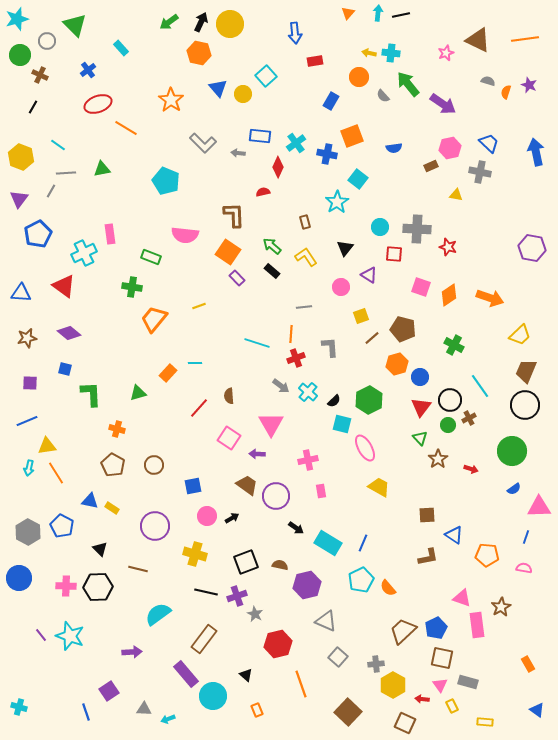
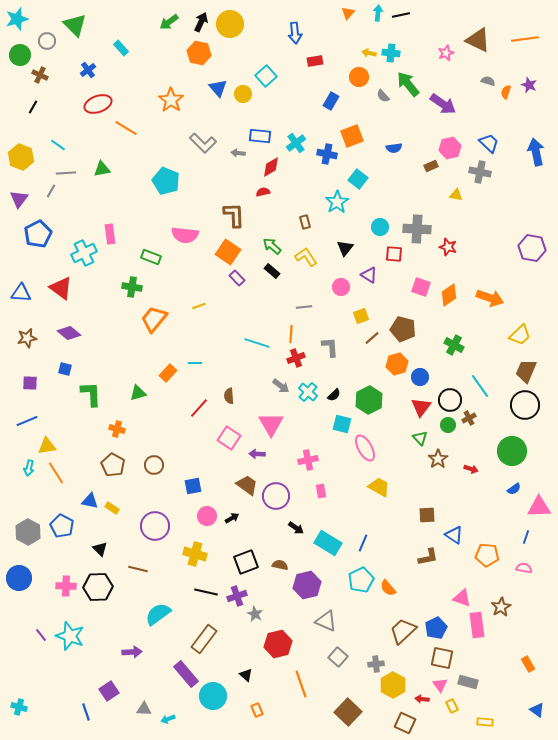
red diamond at (278, 167): moved 7 px left; rotated 35 degrees clockwise
red triangle at (64, 286): moved 3 px left, 2 px down
black semicircle at (334, 401): moved 6 px up
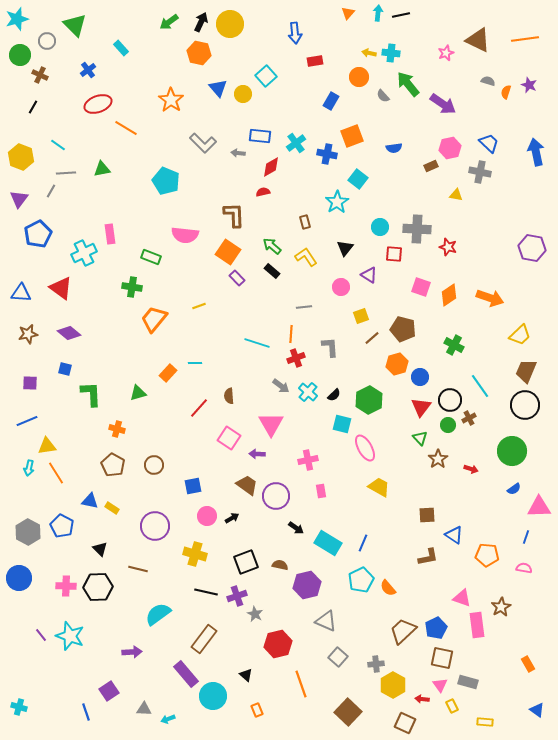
brown star at (27, 338): moved 1 px right, 4 px up
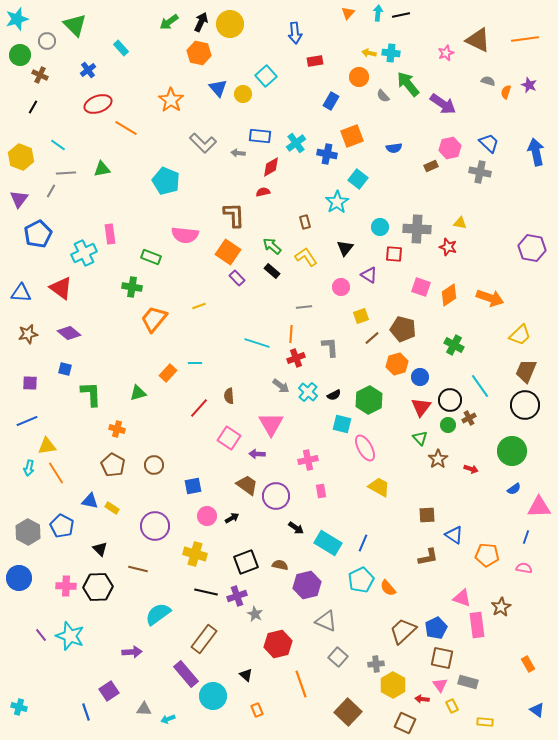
yellow triangle at (456, 195): moved 4 px right, 28 px down
black semicircle at (334, 395): rotated 16 degrees clockwise
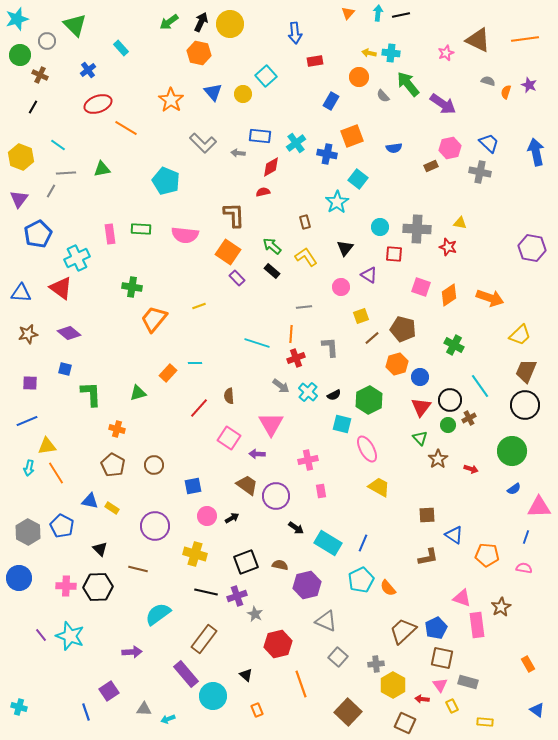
blue triangle at (218, 88): moved 5 px left, 4 px down
cyan cross at (84, 253): moved 7 px left, 5 px down
green rectangle at (151, 257): moved 10 px left, 28 px up; rotated 18 degrees counterclockwise
pink ellipse at (365, 448): moved 2 px right, 1 px down
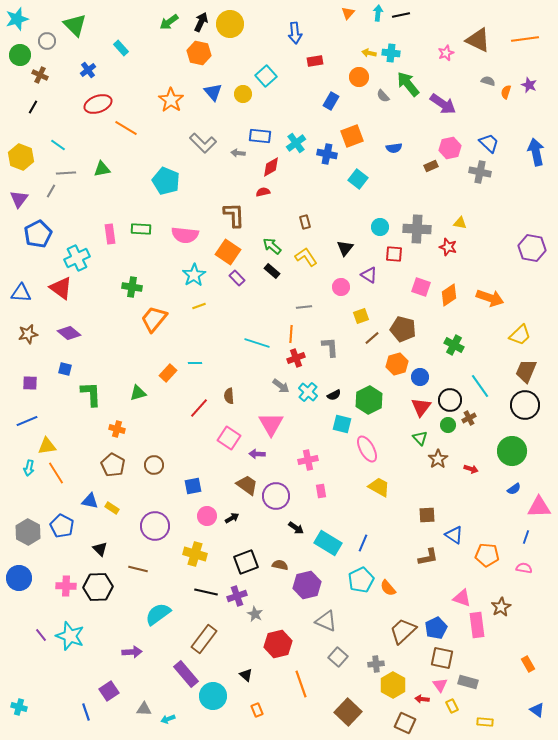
cyan star at (337, 202): moved 143 px left, 73 px down
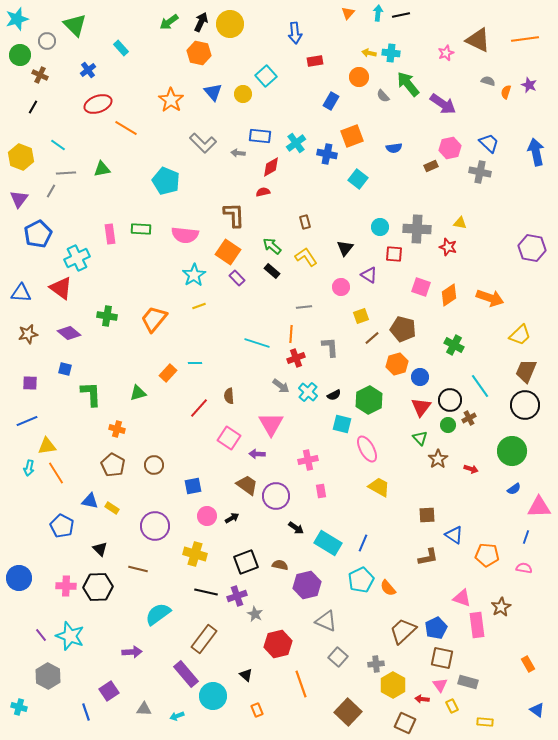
green cross at (132, 287): moved 25 px left, 29 px down
gray hexagon at (28, 532): moved 20 px right, 144 px down
cyan arrow at (168, 719): moved 9 px right, 3 px up
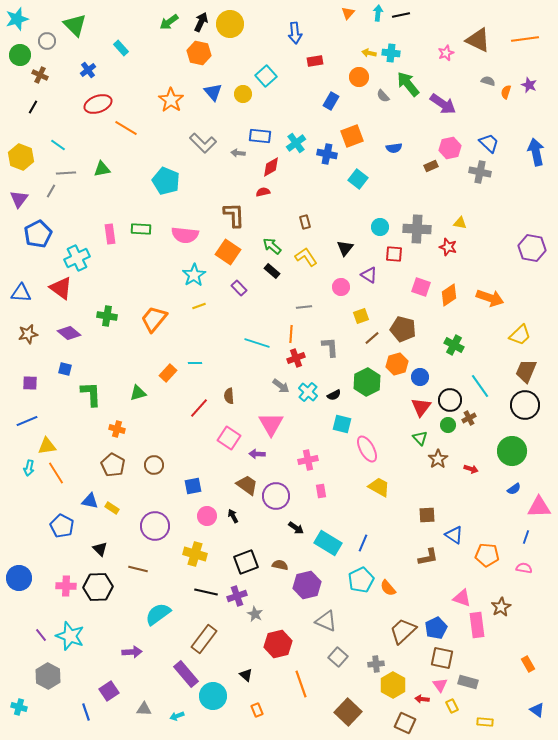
purple rectangle at (237, 278): moved 2 px right, 10 px down
green hexagon at (369, 400): moved 2 px left, 18 px up
black arrow at (232, 518): moved 1 px right, 2 px up; rotated 88 degrees counterclockwise
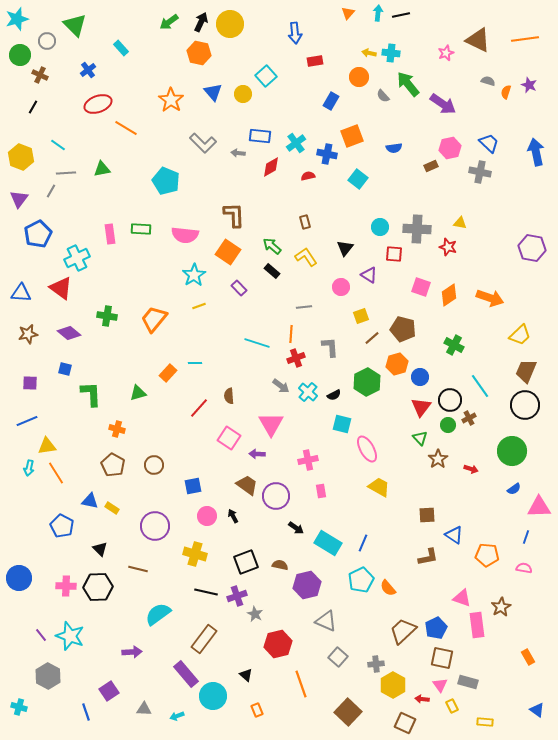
red semicircle at (263, 192): moved 45 px right, 16 px up
orange rectangle at (528, 664): moved 7 px up
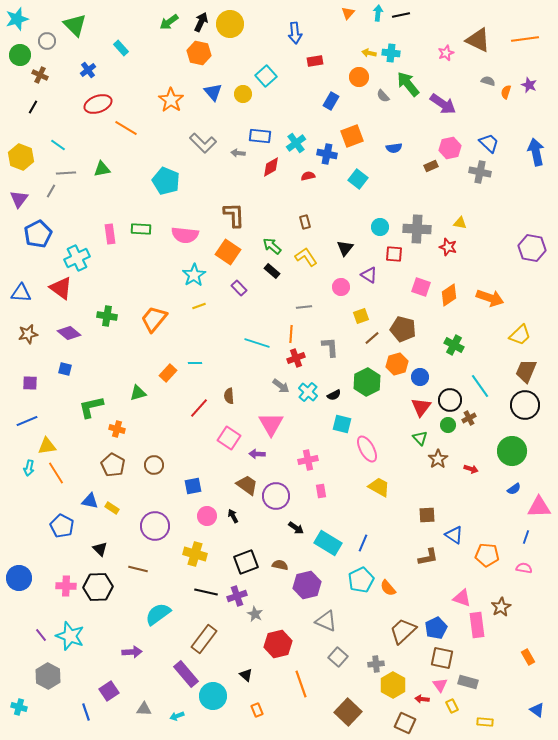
green L-shape at (91, 394): moved 13 px down; rotated 100 degrees counterclockwise
